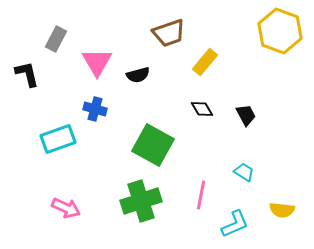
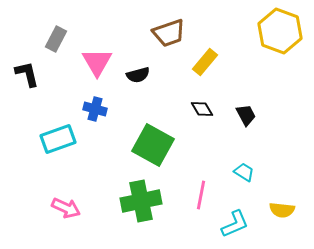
green cross: rotated 6 degrees clockwise
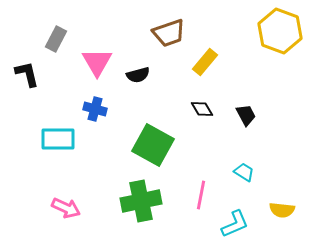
cyan rectangle: rotated 20 degrees clockwise
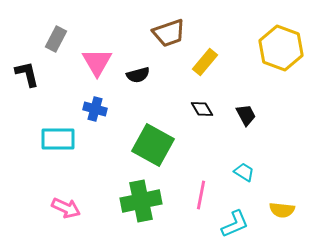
yellow hexagon: moved 1 px right, 17 px down
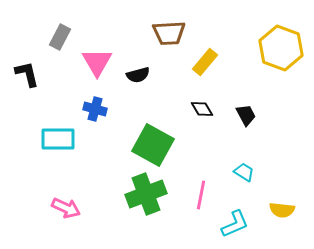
brown trapezoid: rotated 16 degrees clockwise
gray rectangle: moved 4 px right, 2 px up
green cross: moved 5 px right, 7 px up; rotated 9 degrees counterclockwise
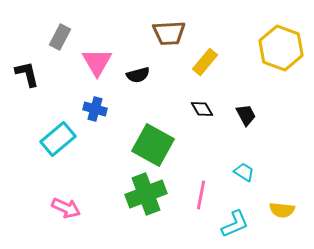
cyan rectangle: rotated 40 degrees counterclockwise
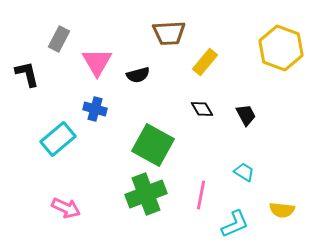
gray rectangle: moved 1 px left, 2 px down
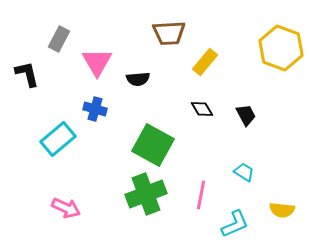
black semicircle: moved 4 px down; rotated 10 degrees clockwise
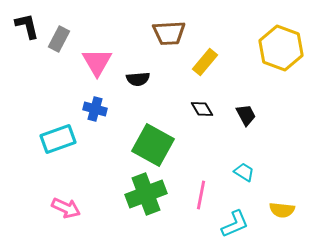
black L-shape: moved 48 px up
cyan rectangle: rotated 20 degrees clockwise
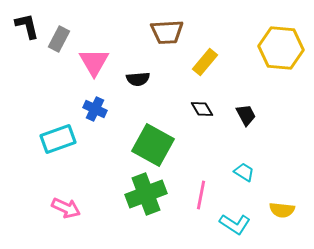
brown trapezoid: moved 2 px left, 1 px up
yellow hexagon: rotated 15 degrees counterclockwise
pink triangle: moved 3 px left
blue cross: rotated 10 degrees clockwise
cyan L-shape: rotated 56 degrees clockwise
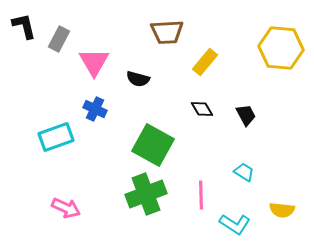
black L-shape: moved 3 px left
black semicircle: rotated 20 degrees clockwise
cyan rectangle: moved 2 px left, 2 px up
pink line: rotated 12 degrees counterclockwise
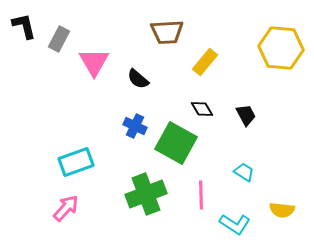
black semicircle: rotated 25 degrees clockwise
blue cross: moved 40 px right, 17 px down
cyan rectangle: moved 20 px right, 25 px down
green square: moved 23 px right, 2 px up
pink arrow: rotated 72 degrees counterclockwise
